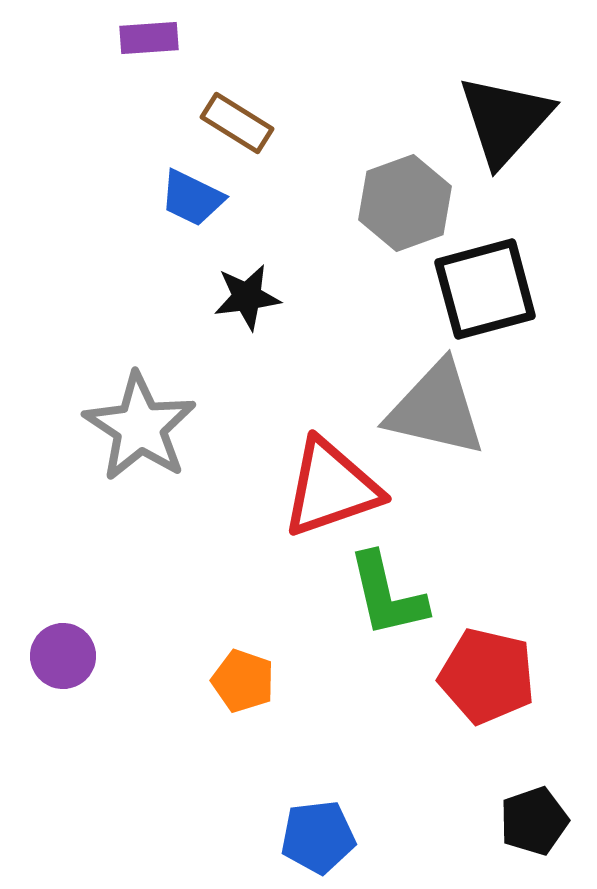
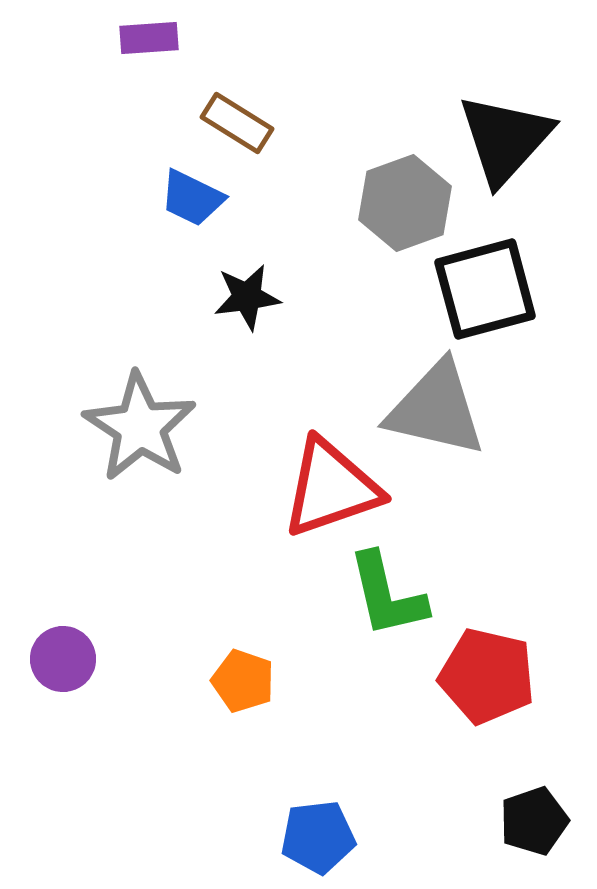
black triangle: moved 19 px down
purple circle: moved 3 px down
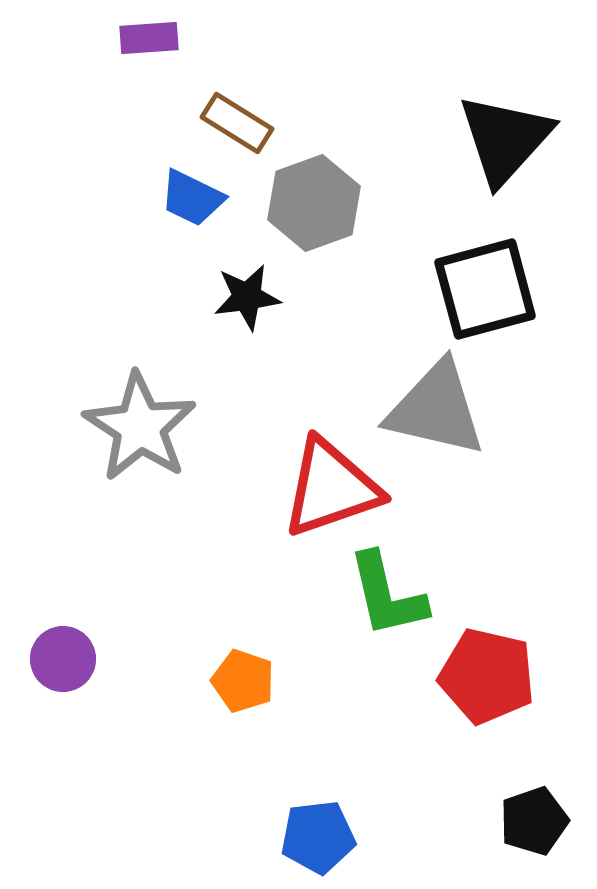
gray hexagon: moved 91 px left
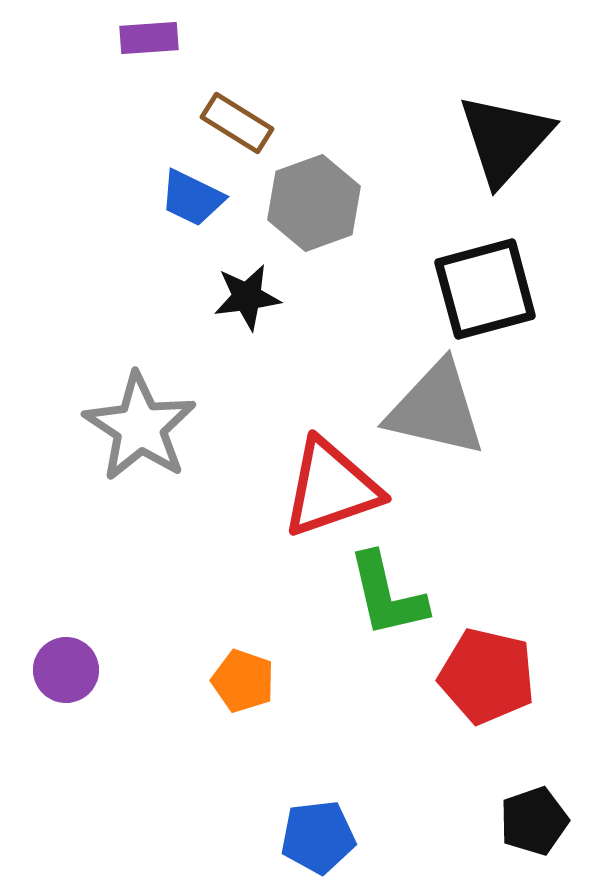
purple circle: moved 3 px right, 11 px down
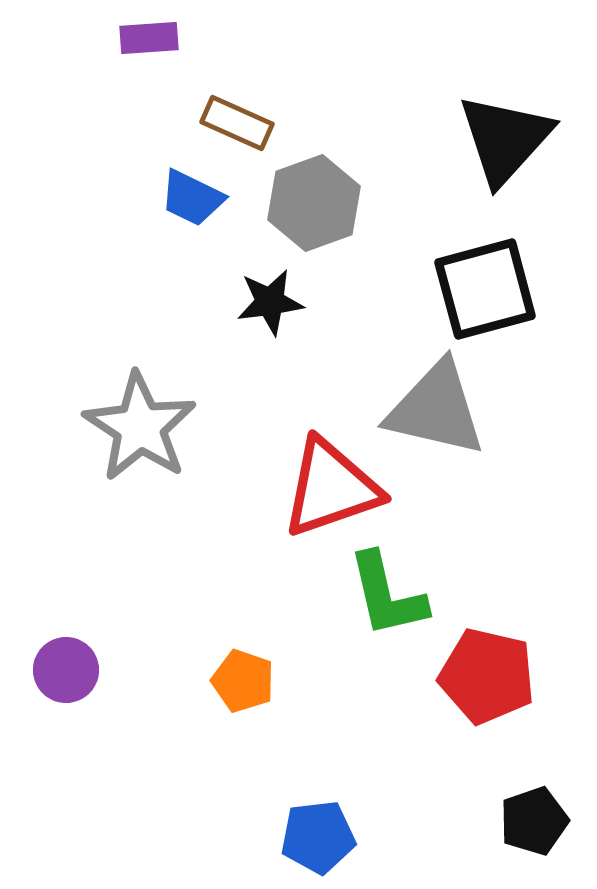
brown rectangle: rotated 8 degrees counterclockwise
black star: moved 23 px right, 5 px down
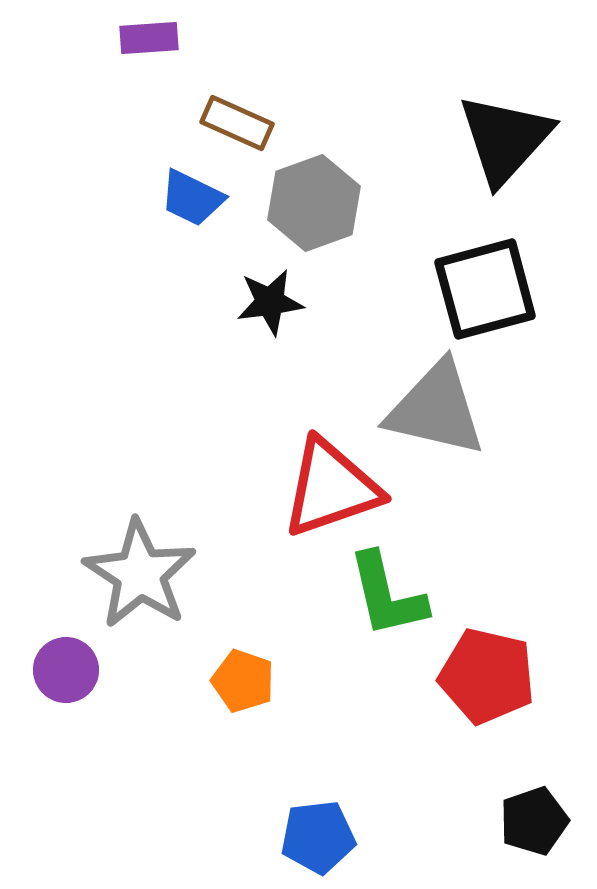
gray star: moved 147 px down
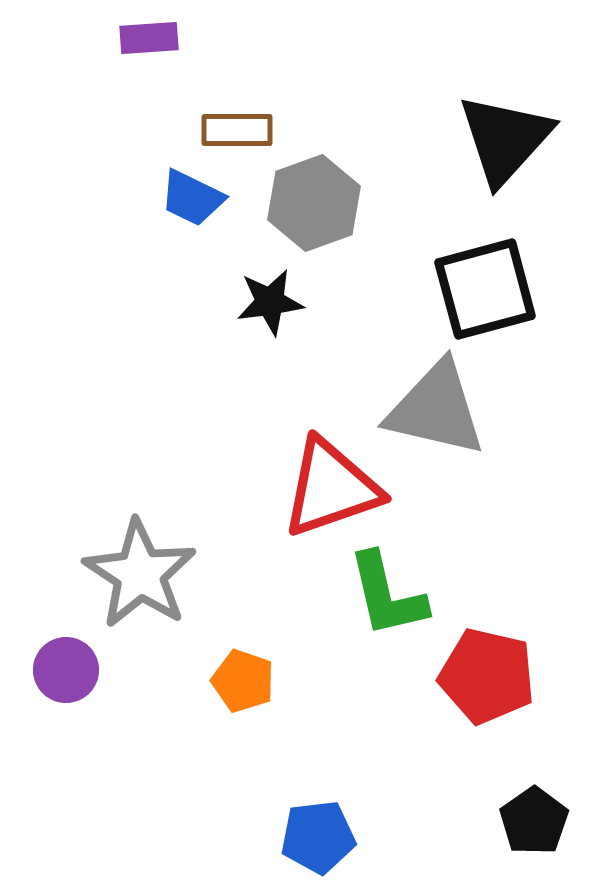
brown rectangle: moved 7 px down; rotated 24 degrees counterclockwise
black pentagon: rotated 16 degrees counterclockwise
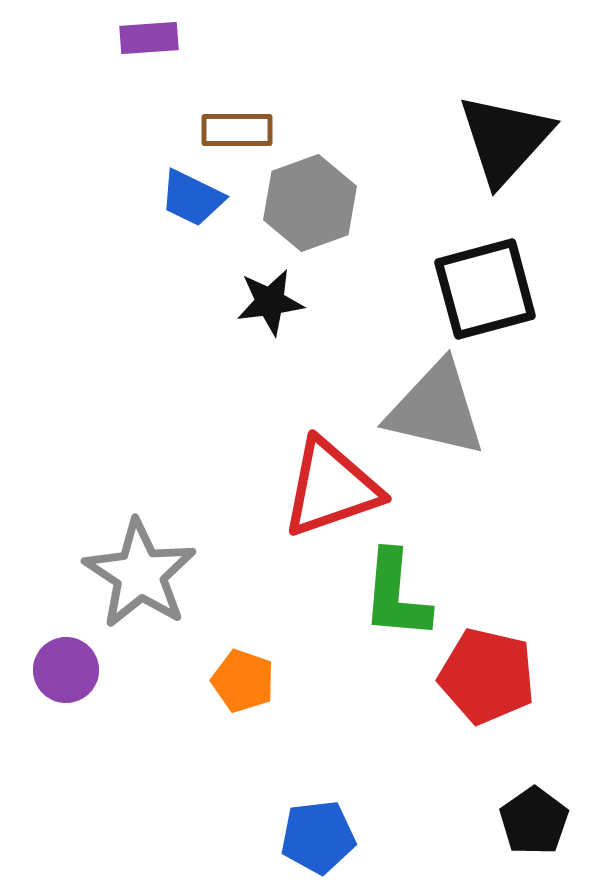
gray hexagon: moved 4 px left
green L-shape: moved 9 px right; rotated 18 degrees clockwise
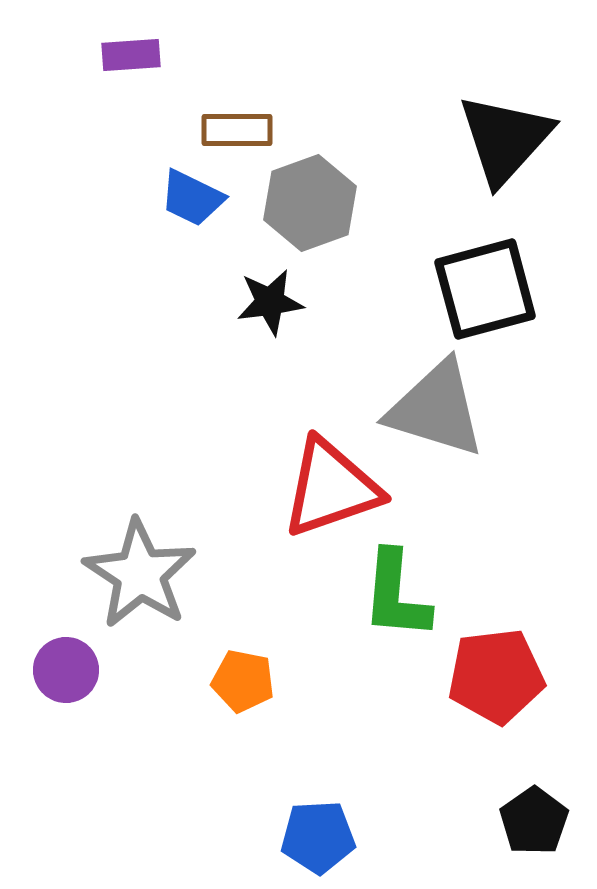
purple rectangle: moved 18 px left, 17 px down
gray triangle: rotated 4 degrees clockwise
red pentagon: moved 9 px right; rotated 20 degrees counterclockwise
orange pentagon: rotated 8 degrees counterclockwise
blue pentagon: rotated 4 degrees clockwise
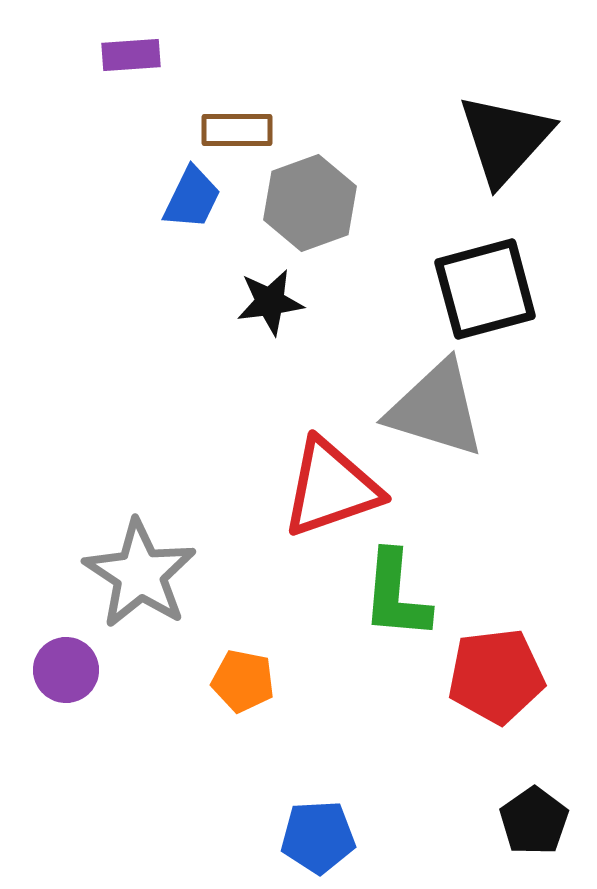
blue trapezoid: rotated 90 degrees counterclockwise
